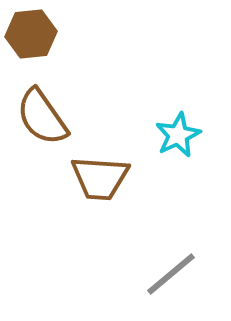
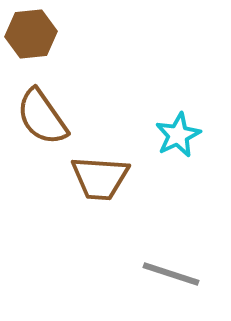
gray line: rotated 58 degrees clockwise
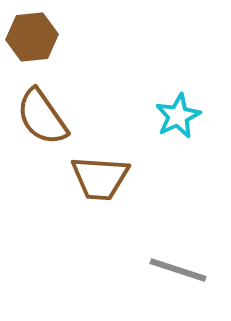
brown hexagon: moved 1 px right, 3 px down
cyan star: moved 19 px up
gray line: moved 7 px right, 4 px up
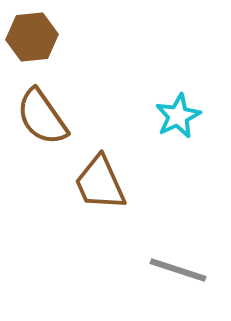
brown trapezoid: moved 5 px down; rotated 62 degrees clockwise
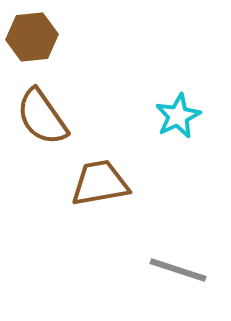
brown trapezoid: rotated 104 degrees clockwise
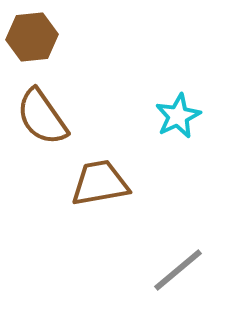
gray line: rotated 58 degrees counterclockwise
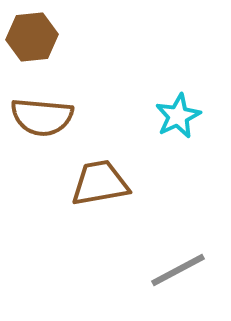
brown semicircle: rotated 50 degrees counterclockwise
gray line: rotated 12 degrees clockwise
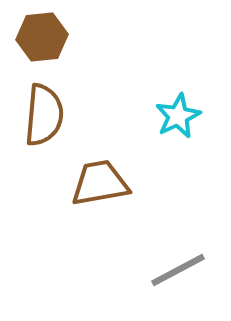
brown hexagon: moved 10 px right
brown semicircle: moved 2 px right, 2 px up; rotated 90 degrees counterclockwise
